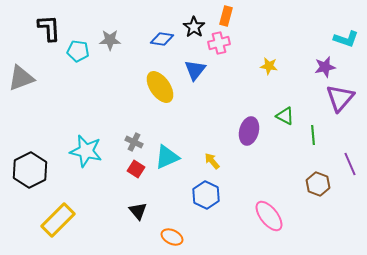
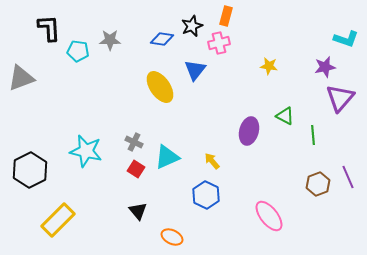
black star: moved 2 px left, 1 px up; rotated 15 degrees clockwise
purple line: moved 2 px left, 13 px down
brown hexagon: rotated 20 degrees clockwise
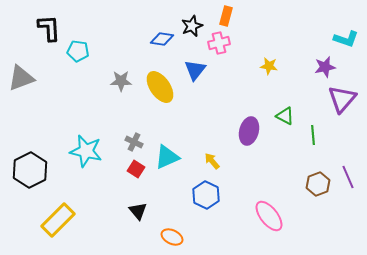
gray star: moved 11 px right, 41 px down
purple triangle: moved 2 px right, 1 px down
